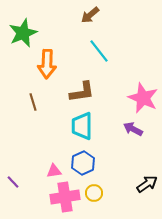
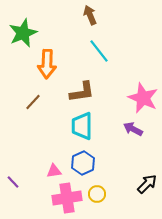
brown arrow: rotated 108 degrees clockwise
brown line: rotated 60 degrees clockwise
black arrow: rotated 10 degrees counterclockwise
yellow circle: moved 3 px right, 1 px down
pink cross: moved 2 px right, 1 px down
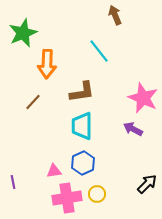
brown arrow: moved 25 px right
purple line: rotated 32 degrees clockwise
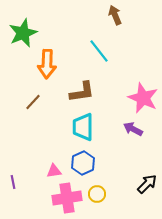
cyan trapezoid: moved 1 px right, 1 px down
